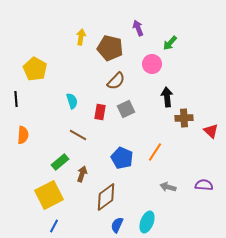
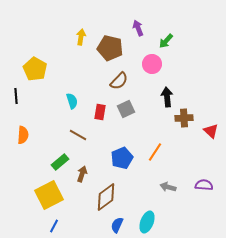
green arrow: moved 4 px left, 2 px up
brown semicircle: moved 3 px right
black line: moved 3 px up
blue pentagon: rotated 25 degrees clockwise
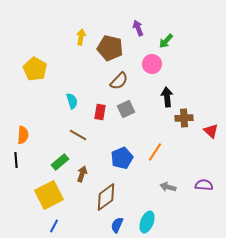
black line: moved 64 px down
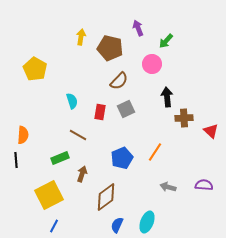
green rectangle: moved 4 px up; rotated 18 degrees clockwise
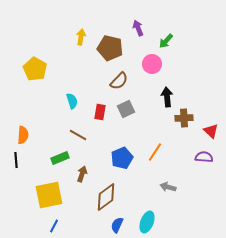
purple semicircle: moved 28 px up
yellow square: rotated 16 degrees clockwise
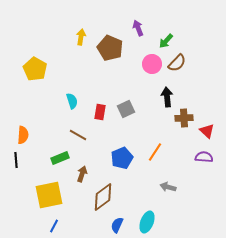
brown pentagon: rotated 10 degrees clockwise
brown semicircle: moved 58 px right, 18 px up
red triangle: moved 4 px left
brown diamond: moved 3 px left
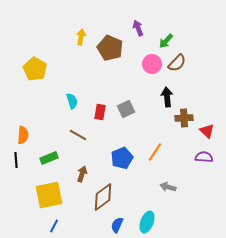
green rectangle: moved 11 px left
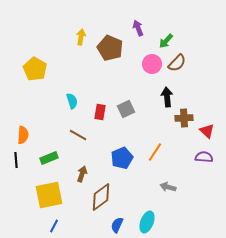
brown diamond: moved 2 px left
